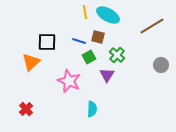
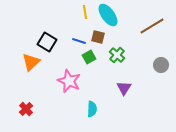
cyan ellipse: rotated 25 degrees clockwise
black square: rotated 30 degrees clockwise
purple triangle: moved 17 px right, 13 px down
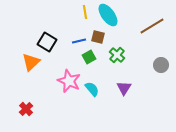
blue line: rotated 32 degrees counterclockwise
cyan semicircle: moved 20 px up; rotated 42 degrees counterclockwise
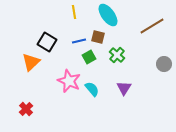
yellow line: moved 11 px left
gray circle: moved 3 px right, 1 px up
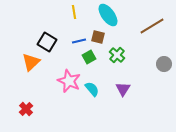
purple triangle: moved 1 px left, 1 px down
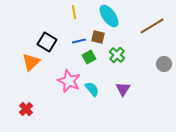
cyan ellipse: moved 1 px right, 1 px down
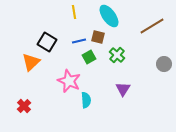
cyan semicircle: moved 6 px left, 11 px down; rotated 35 degrees clockwise
red cross: moved 2 px left, 3 px up
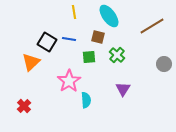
blue line: moved 10 px left, 2 px up; rotated 24 degrees clockwise
green square: rotated 24 degrees clockwise
pink star: rotated 15 degrees clockwise
